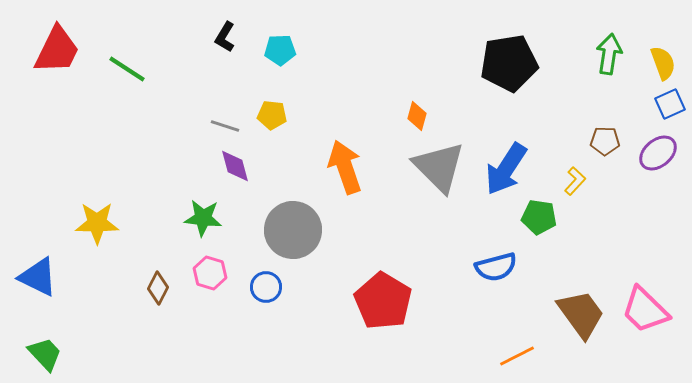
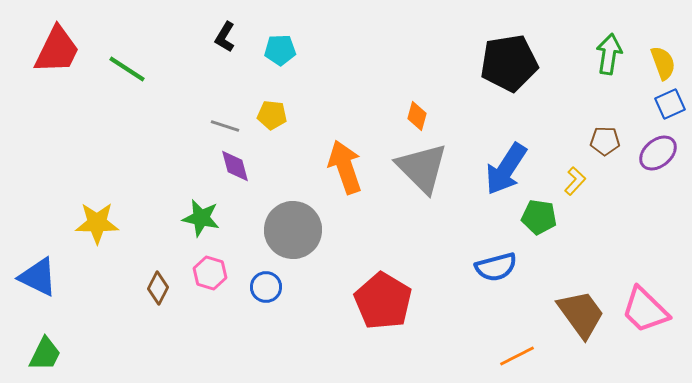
gray triangle: moved 17 px left, 1 px down
green star: moved 2 px left; rotated 6 degrees clockwise
green trapezoid: rotated 69 degrees clockwise
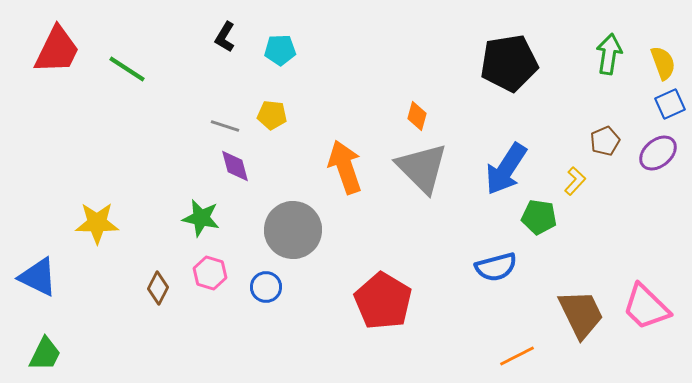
brown pentagon: rotated 24 degrees counterclockwise
pink trapezoid: moved 1 px right, 3 px up
brown trapezoid: rotated 10 degrees clockwise
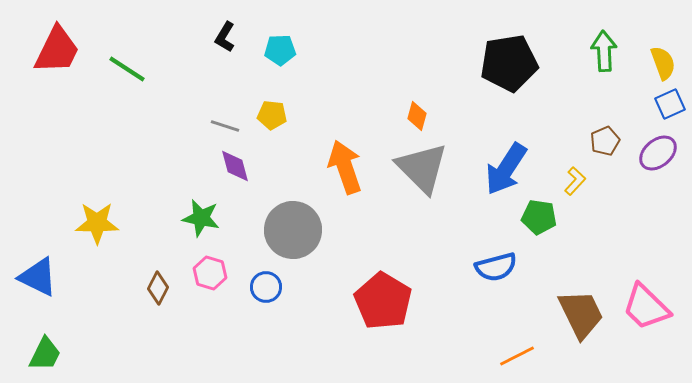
green arrow: moved 5 px left, 3 px up; rotated 12 degrees counterclockwise
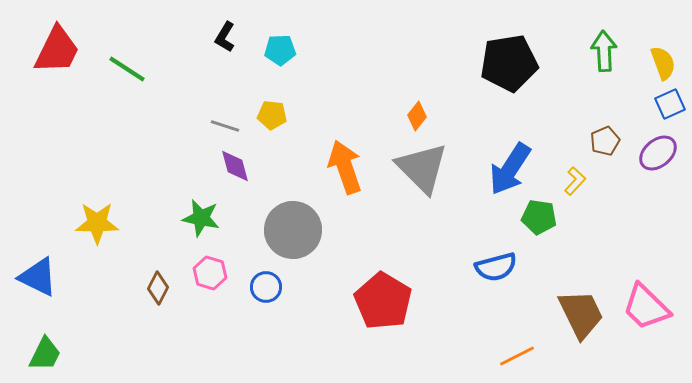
orange diamond: rotated 24 degrees clockwise
blue arrow: moved 4 px right
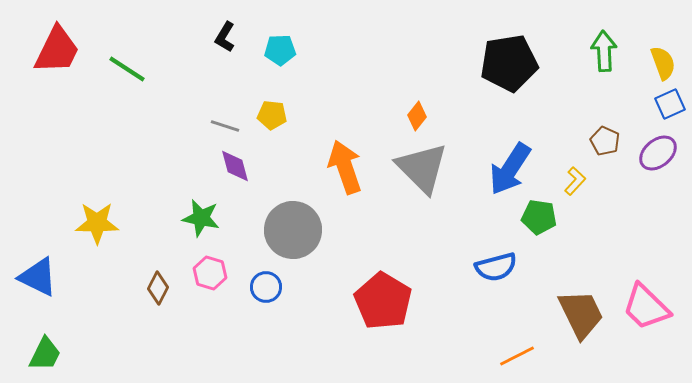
brown pentagon: rotated 24 degrees counterclockwise
